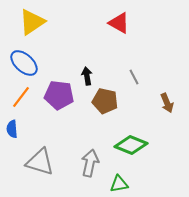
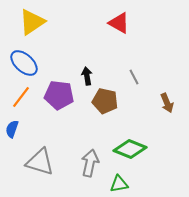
blue semicircle: rotated 24 degrees clockwise
green diamond: moved 1 px left, 4 px down
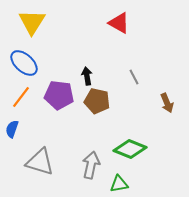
yellow triangle: rotated 24 degrees counterclockwise
brown pentagon: moved 8 px left
gray arrow: moved 1 px right, 2 px down
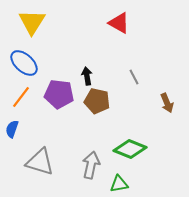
purple pentagon: moved 1 px up
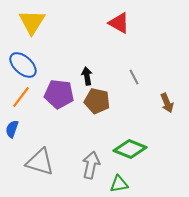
blue ellipse: moved 1 px left, 2 px down
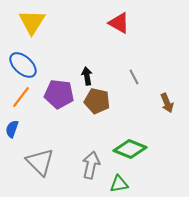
gray triangle: rotated 28 degrees clockwise
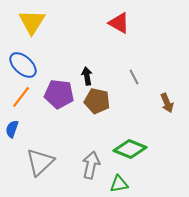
gray triangle: rotated 32 degrees clockwise
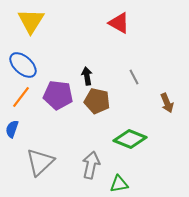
yellow triangle: moved 1 px left, 1 px up
purple pentagon: moved 1 px left, 1 px down
green diamond: moved 10 px up
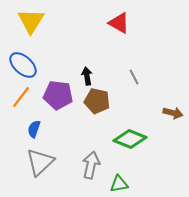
brown arrow: moved 6 px right, 10 px down; rotated 54 degrees counterclockwise
blue semicircle: moved 22 px right
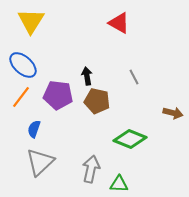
gray arrow: moved 4 px down
green triangle: rotated 12 degrees clockwise
